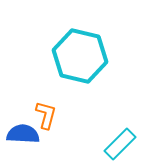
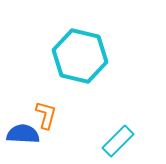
cyan rectangle: moved 2 px left, 3 px up
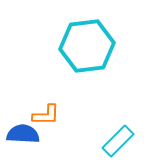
cyan hexagon: moved 7 px right, 10 px up; rotated 20 degrees counterclockwise
orange L-shape: rotated 76 degrees clockwise
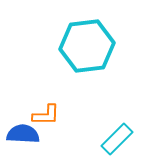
cyan rectangle: moved 1 px left, 2 px up
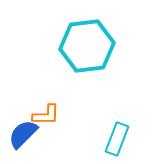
blue semicircle: rotated 48 degrees counterclockwise
cyan rectangle: rotated 24 degrees counterclockwise
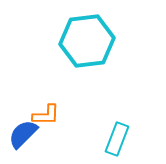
cyan hexagon: moved 5 px up
